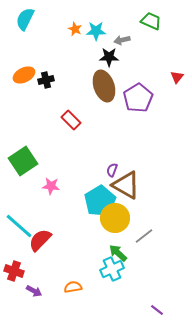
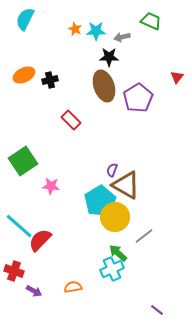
gray arrow: moved 3 px up
black cross: moved 4 px right
yellow circle: moved 1 px up
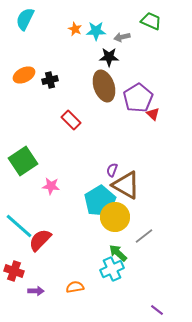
red triangle: moved 24 px left, 37 px down; rotated 24 degrees counterclockwise
orange semicircle: moved 2 px right
purple arrow: moved 2 px right; rotated 28 degrees counterclockwise
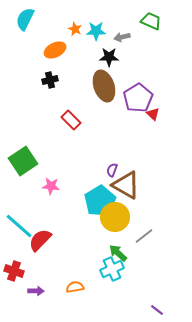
orange ellipse: moved 31 px right, 25 px up
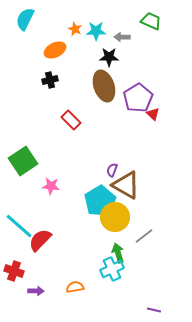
gray arrow: rotated 14 degrees clockwise
green arrow: rotated 30 degrees clockwise
purple line: moved 3 px left; rotated 24 degrees counterclockwise
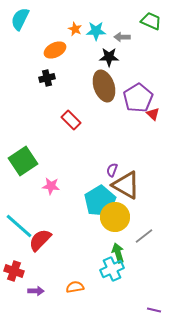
cyan semicircle: moved 5 px left
black cross: moved 3 px left, 2 px up
